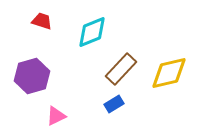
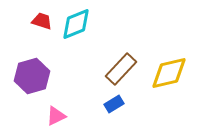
cyan diamond: moved 16 px left, 8 px up
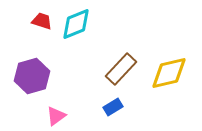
blue rectangle: moved 1 px left, 3 px down
pink triangle: rotated 10 degrees counterclockwise
